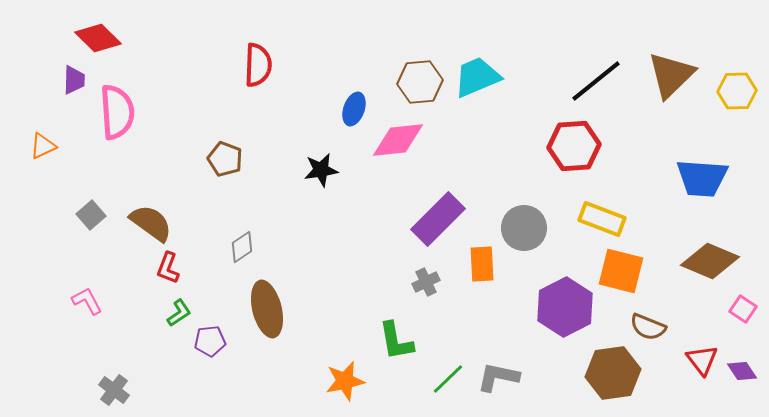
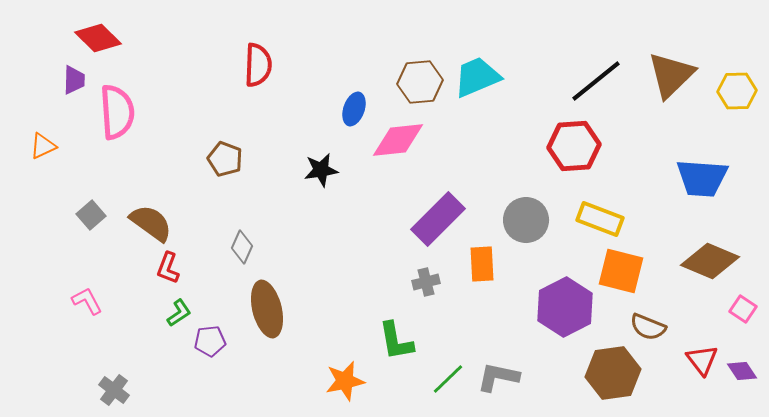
yellow rectangle at (602, 219): moved 2 px left
gray circle at (524, 228): moved 2 px right, 8 px up
gray diamond at (242, 247): rotated 32 degrees counterclockwise
gray cross at (426, 282): rotated 12 degrees clockwise
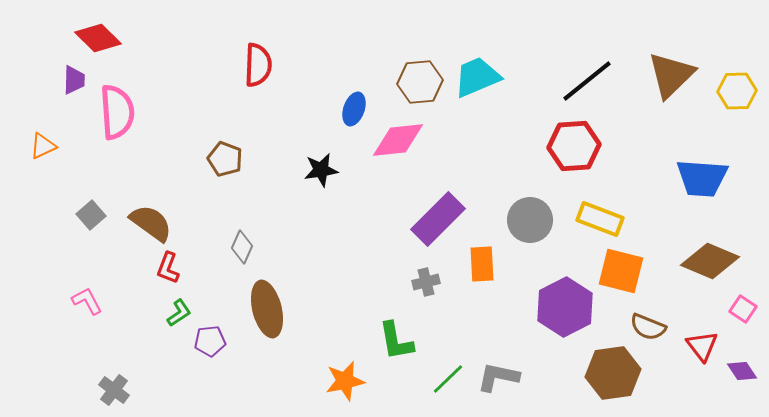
black line at (596, 81): moved 9 px left
gray circle at (526, 220): moved 4 px right
red triangle at (702, 360): moved 14 px up
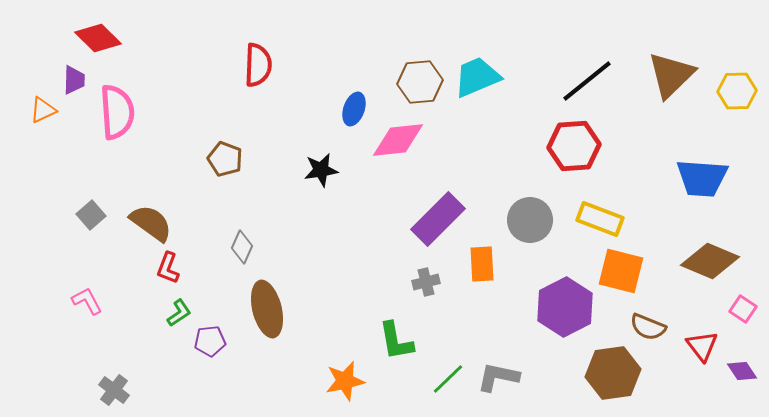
orange triangle at (43, 146): moved 36 px up
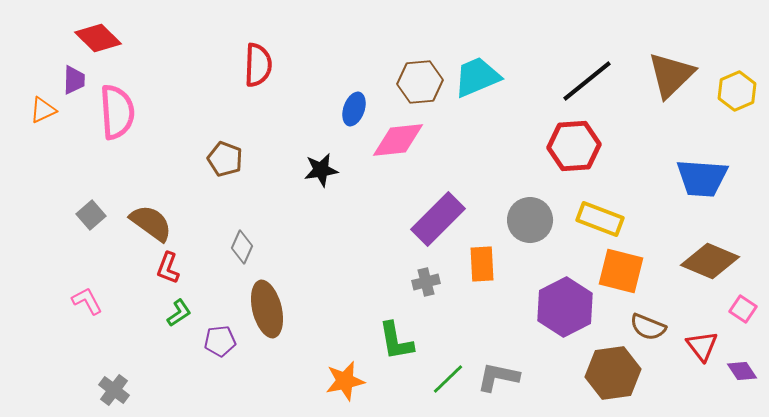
yellow hexagon at (737, 91): rotated 21 degrees counterclockwise
purple pentagon at (210, 341): moved 10 px right
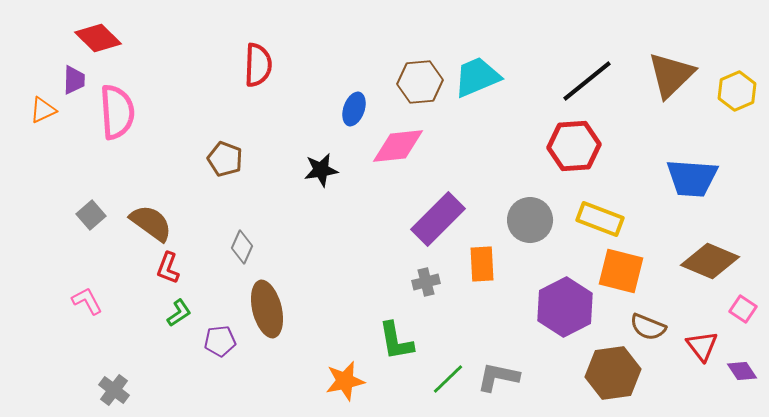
pink diamond at (398, 140): moved 6 px down
blue trapezoid at (702, 178): moved 10 px left
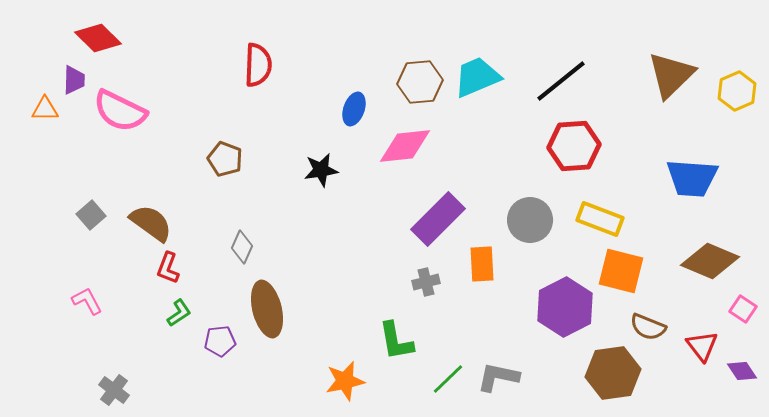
black line at (587, 81): moved 26 px left
orange triangle at (43, 110): moved 2 px right, 1 px up; rotated 24 degrees clockwise
pink semicircle at (117, 112): moved 3 px right, 1 px up; rotated 120 degrees clockwise
pink diamond at (398, 146): moved 7 px right
